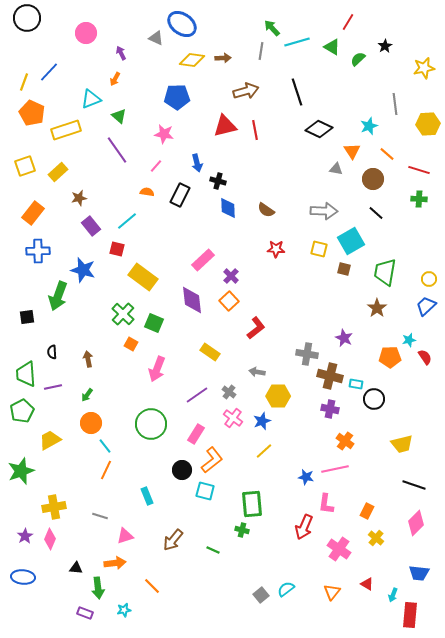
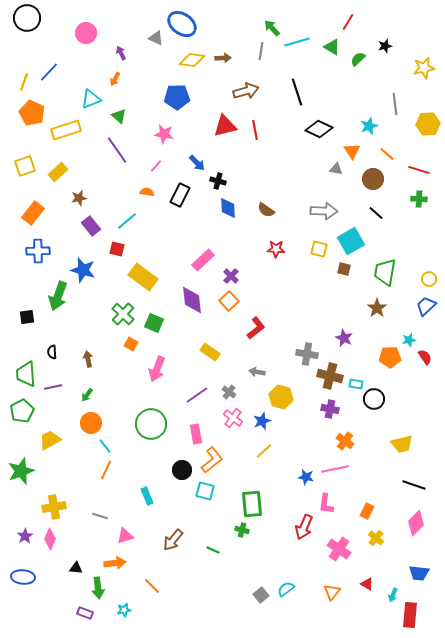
black star at (385, 46): rotated 16 degrees clockwise
blue arrow at (197, 163): rotated 30 degrees counterclockwise
yellow hexagon at (278, 396): moved 3 px right, 1 px down; rotated 15 degrees clockwise
pink rectangle at (196, 434): rotated 42 degrees counterclockwise
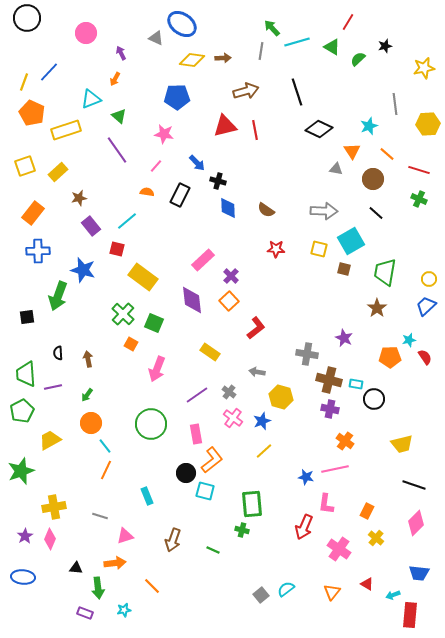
green cross at (419, 199): rotated 21 degrees clockwise
black semicircle at (52, 352): moved 6 px right, 1 px down
brown cross at (330, 376): moved 1 px left, 4 px down
black circle at (182, 470): moved 4 px right, 3 px down
brown arrow at (173, 540): rotated 20 degrees counterclockwise
cyan arrow at (393, 595): rotated 48 degrees clockwise
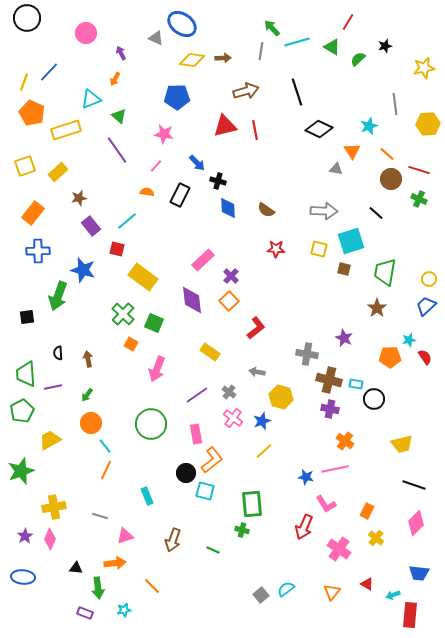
brown circle at (373, 179): moved 18 px right
cyan square at (351, 241): rotated 12 degrees clockwise
pink L-shape at (326, 504): rotated 40 degrees counterclockwise
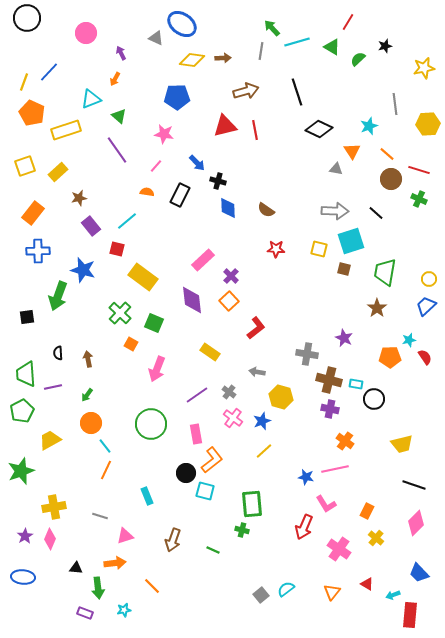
gray arrow at (324, 211): moved 11 px right
green cross at (123, 314): moved 3 px left, 1 px up
blue trapezoid at (419, 573): rotated 40 degrees clockwise
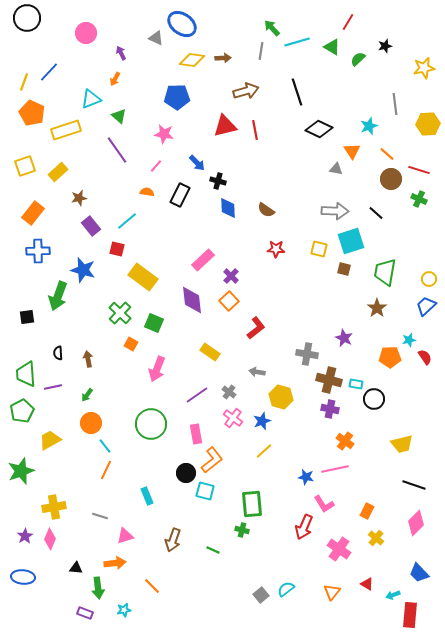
pink L-shape at (326, 504): moved 2 px left
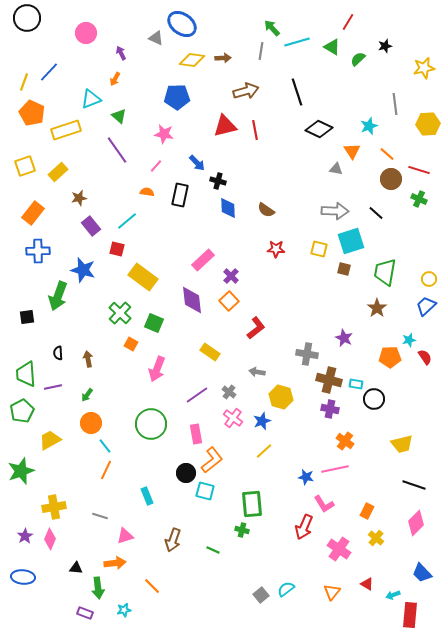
black rectangle at (180, 195): rotated 15 degrees counterclockwise
blue trapezoid at (419, 573): moved 3 px right
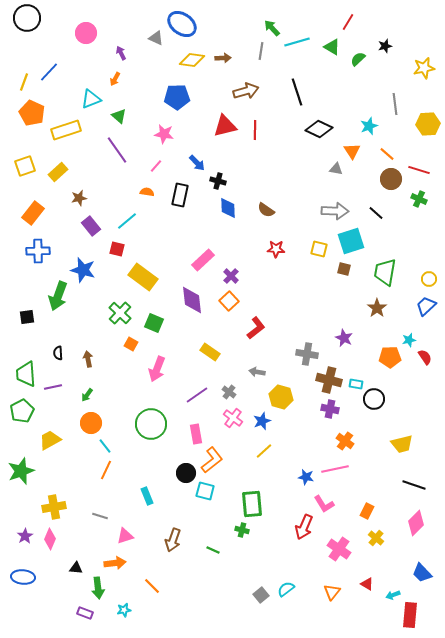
red line at (255, 130): rotated 12 degrees clockwise
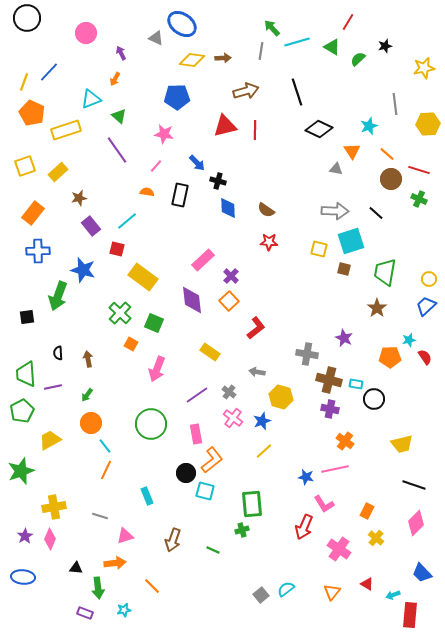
red star at (276, 249): moved 7 px left, 7 px up
green cross at (242, 530): rotated 32 degrees counterclockwise
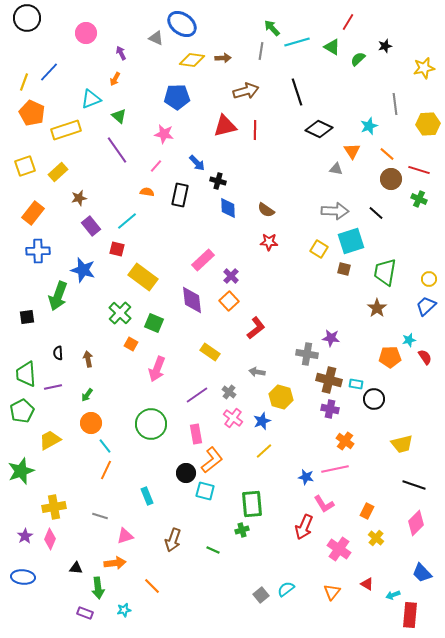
yellow square at (319, 249): rotated 18 degrees clockwise
purple star at (344, 338): moved 13 px left; rotated 18 degrees counterclockwise
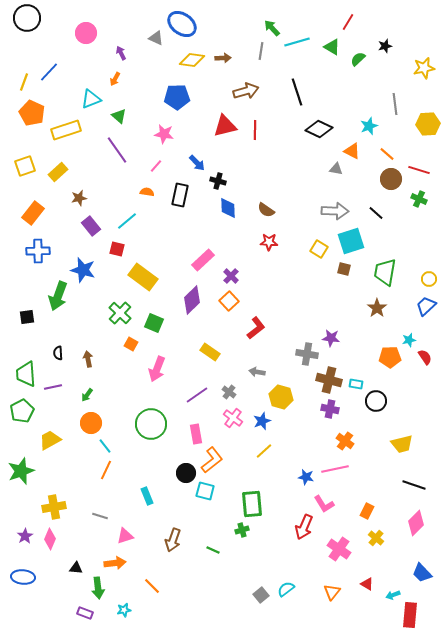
orange triangle at (352, 151): rotated 30 degrees counterclockwise
purple diamond at (192, 300): rotated 52 degrees clockwise
black circle at (374, 399): moved 2 px right, 2 px down
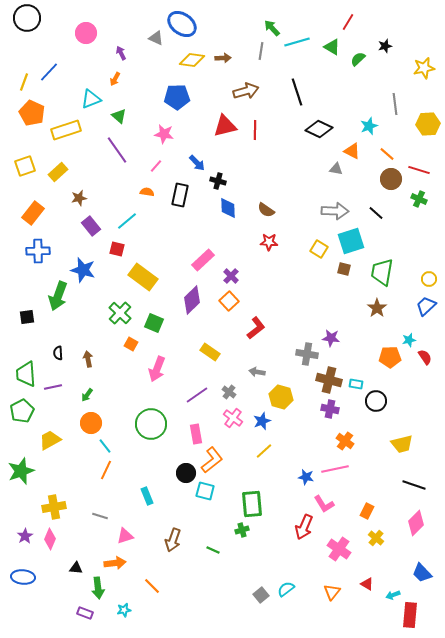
green trapezoid at (385, 272): moved 3 px left
